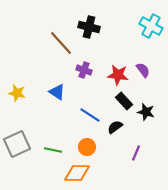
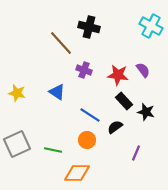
orange circle: moved 7 px up
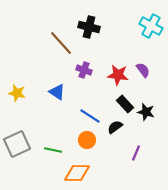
black rectangle: moved 1 px right, 3 px down
blue line: moved 1 px down
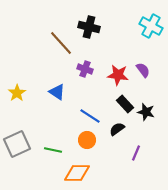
purple cross: moved 1 px right, 1 px up
yellow star: rotated 24 degrees clockwise
black semicircle: moved 2 px right, 2 px down
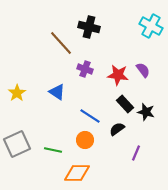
orange circle: moved 2 px left
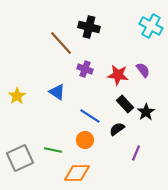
yellow star: moved 3 px down
black star: rotated 24 degrees clockwise
gray square: moved 3 px right, 14 px down
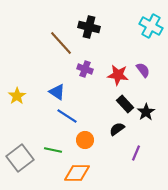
blue line: moved 23 px left
gray square: rotated 12 degrees counterclockwise
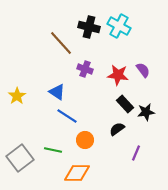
cyan cross: moved 32 px left
black star: rotated 24 degrees clockwise
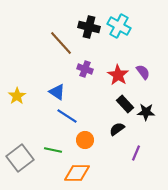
purple semicircle: moved 2 px down
red star: rotated 25 degrees clockwise
black star: rotated 12 degrees clockwise
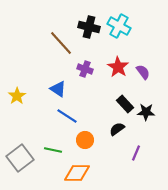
red star: moved 8 px up
blue triangle: moved 1 px right, 3 px up
